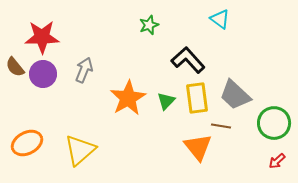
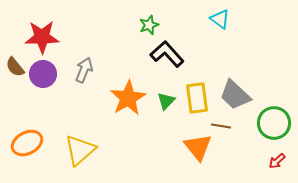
black L-shape: moved 21 px left, 6 px up
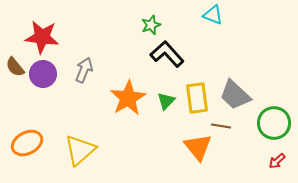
cyan triangle: moved 7 px left, 4 px up; rotated 15 degrees counterclockwise
green star: moved 2 px right
red star: rotated 8 degrees clockwise
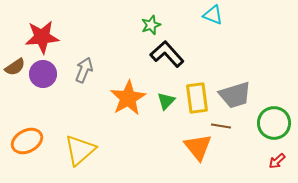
red star: rotated 12 degrees counterclockwise
brown semicircle: rotated 85 degrees counterclockwise
gray trapezoid: rotated 60 degrees counterclockwise
orange ellipse: moved 2 px up
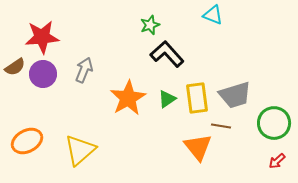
green star: moved 1 px left
green triangle: moved 1 px right, 2 px up; rotated 12 degrees clockwise
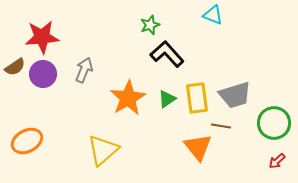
yellow triangle: moved 23 px right
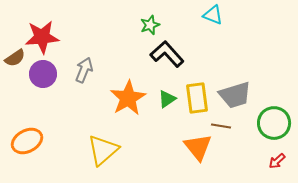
brown semicircle: moved 9 px up
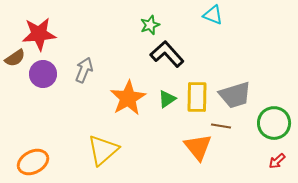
red star: moved 3 px left, 3 px up
yellow rectangle: moved 1 px up; rotated 8 degrees clockwise
orange ellipse: moved 6 px right, 21 px down
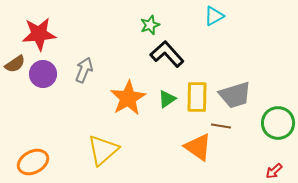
cyan triangle: moved 1 px right, 1 px down; rotated 50 degrees counterclockwise
brown semicircle: moved 6 px down
green circle: moved 4 px right
orange triangle: rotated 16 degrees counterclockwise
red arrow: moved 3 px left, 10 px down
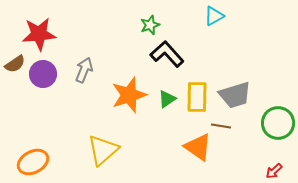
orange star: moved 1 px right, 3 px up; rotated 12 degrees clockwise
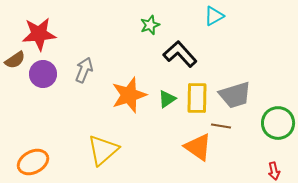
black L-shape: moved 13 px right
brown semicircle: moved 4 px up
yellow rectangle: moved 1 px down
red arrow: rotated 60 degrees counterclockwise
